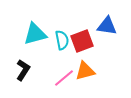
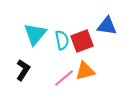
cyan triangle: rotated 35 degrees counterclockwise
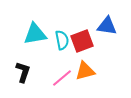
cyan triangle: rotated 40 degrees clockwise
black L-shape: moved 2 px down; rotated 15 degrees counterclockwise
pink line: moved 2 px left
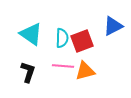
blue triangle: moved 6 px right; rotated 35 degrees counterclockwise
cyan triangle: moved 4 px left; rotated 45 degrees clockwise
cyan semicircle: moved 2 px up; rotated 12 degrees clockwise
black L-shape: moved 5 px right
pink line: moved 1 px right, 12 px up; rotated 45 degrees clockwise
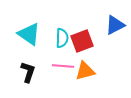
blue triangle: moved 2 px right, 1 px up
cyan triangle: moved 2 px left
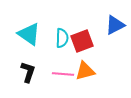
pink line: moved 8 px down
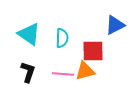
red square: moved 11 px right, 10 px down; rotated 20 degrees clockwise
